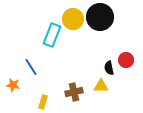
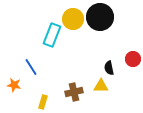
red circle: moved 7 px right, 1 px up
orange star: moved 1 px right
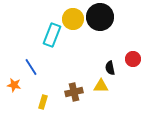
black semicircle: moved 1 px right
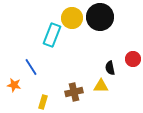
yellow circle: moved 1 px left, 1 px up
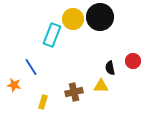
yellow circle: moved 1 px right, 1 px down
red circle: moved 2 px down
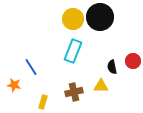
cyan rectangle: moved 21 px right, 16 px down
black semicircle: moved 2 px right, 1 px up
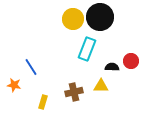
cyan rectangle: moved 14 px right, 2 px up
red circle: moved 2 px left
black semicircle: rotated 104 degrees clockwise
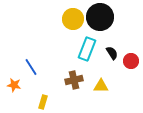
black semicircle: moved 14 px up; rotated 56 degrees clockwise
brown cross: moved 12 px up
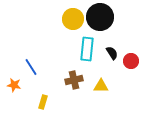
cyan rectangle: rotated 15 degrees counterclockwise
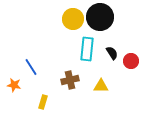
brown cross: moved 4 px left
